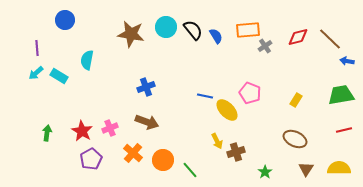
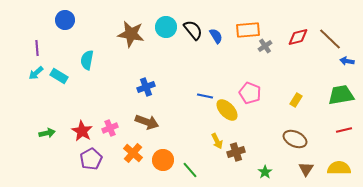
green arrow: rotated 70 degrees clockwise
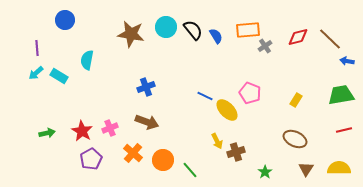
blue line: rotated 14 degrees clockwise
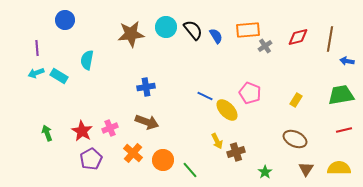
brown star: rotated 16 degrees counterclockwise
brown line: rotated 55 degrees clockwise
cyan arrow: rotated 21 degrees clockwise
blue cross: rotated 12 degrees clockwise
green arrow: rotated 98 degrees counterclockwise
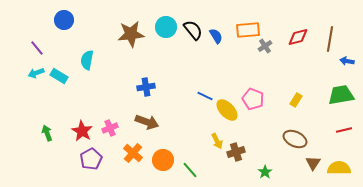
blue circle: moved 1 px left
purple line: rotated 35 degrees counterclockwise
pink pentagon: moved 3 px right, 6 px down
brown triangle: moved 7 px right, 6 px up
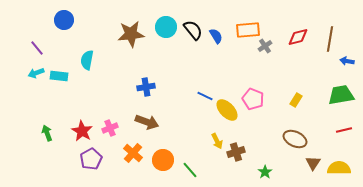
cyan rectangle: rotated 24 degrees counterclockwise
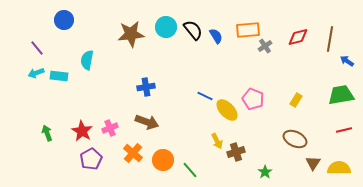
blue arrow: rotated 24 degrees clockwise
